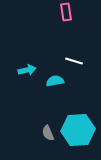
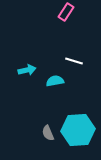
pink rectangle: rotated 42 degrees clockwise
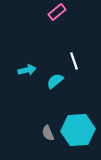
pink rectangle: moved 9 px left; rotated 18 degrees clockwise
white line: rotated 54 degrees clockwise
cyan semicircle: rotated 30 degrees counterclockwise
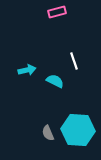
pink rectangle: rotated 24 degrees clockwise
cyan semicircle: rotated 66 degrees clockwise
cyan hexagon: rotated 8 degrees clockwise
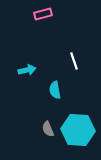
pink rectangle: moved 14 px left, 2 px down
cyan semicircle: moved 9 px down; rotated 126 degrees counterclockwise
gray semicircle: moved 4 px up
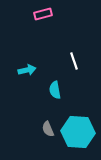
cyan hexagon: moved 2 px down
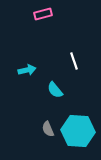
cyan semicircle: rotated 30 degrees counterclockwise
cyan hexagon: moved 1 px up
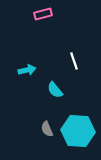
gray semicircle: moved 1 px left
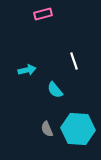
cyan hexagon: moved 2 px up
